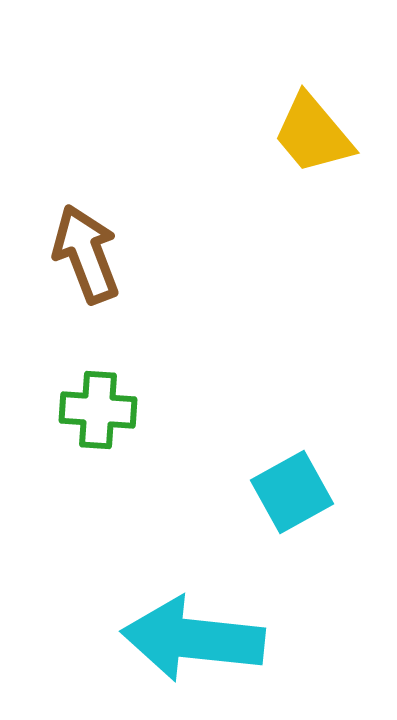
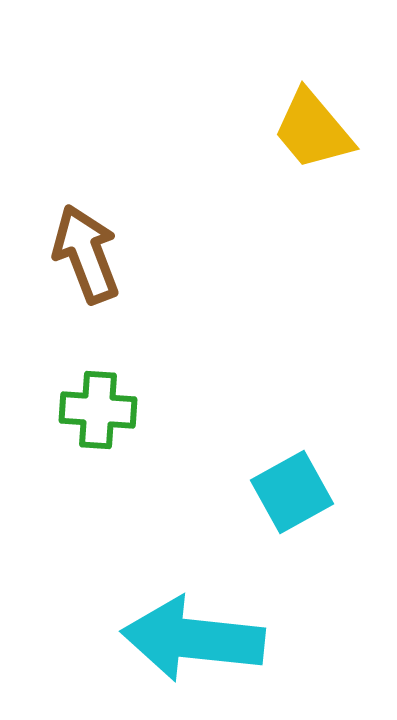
yellow trapezoid: moved 4 px up
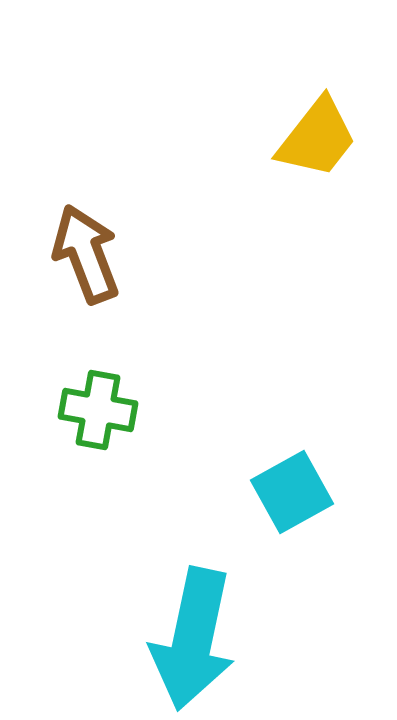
yellow trapezoid: moved 4 px right, 8 px down; rotated 102 degrees counterclockwise
green cross: rotated 6 degrees clockwise
cyan arrow: rotated 84 degrees counterclockwise
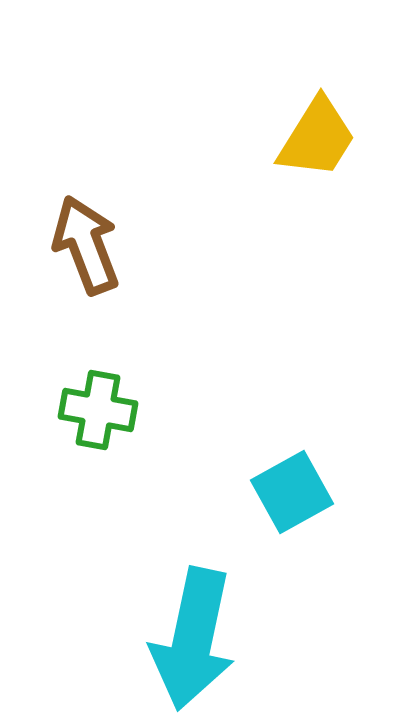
yellow trapezoid: rotated 6 degrees counterclockwise
brown arrow: moved 9 px up
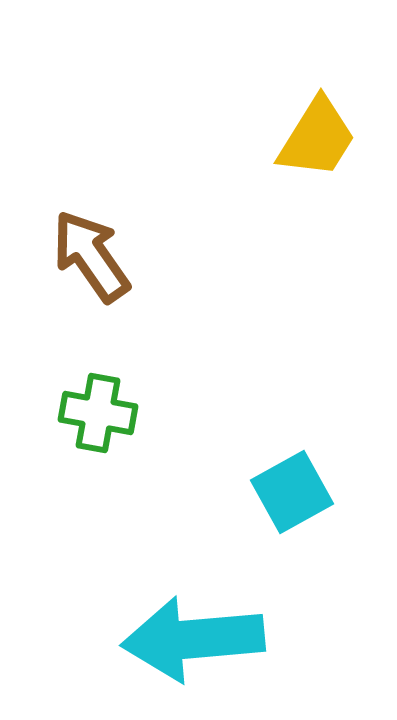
brown arrow: moved 5 px right, 11 px down; rotated 14 degrees counterclockwise
green cross: moved 3 px down
cyan arrow: rotated 73 degrees clockwise
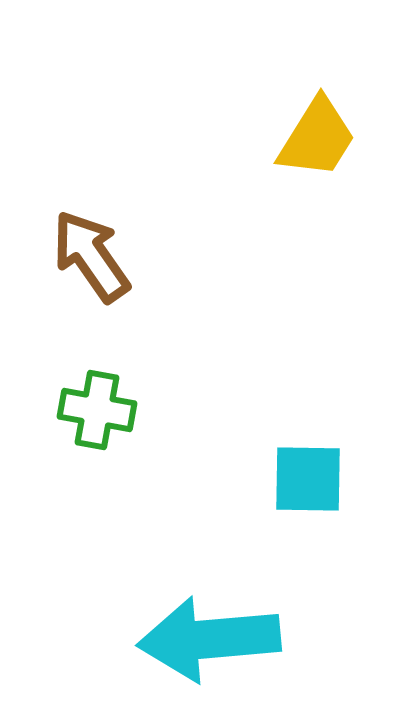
green cross: moved 1 px left, 3 px up
cyan square: moved 16 px right, 13 px up; rotated 30 degrees clockwise
cyan arrow: moved 16 px right
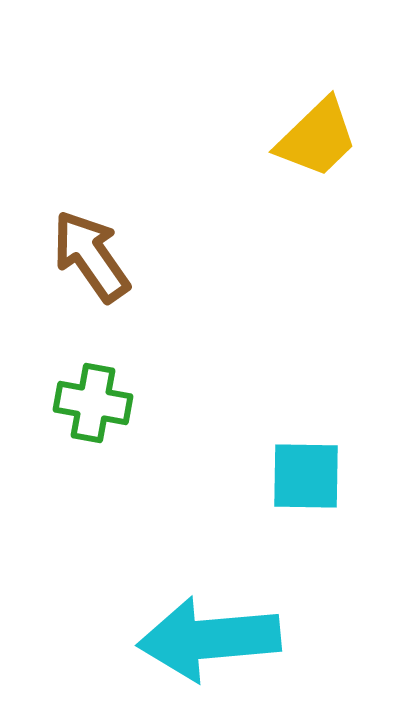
yellow trapezoid: rotated 14 degrees clockwise
green cross: moved 4 px left, 7 px up
cyan square: moved 2 px left, 3 px up
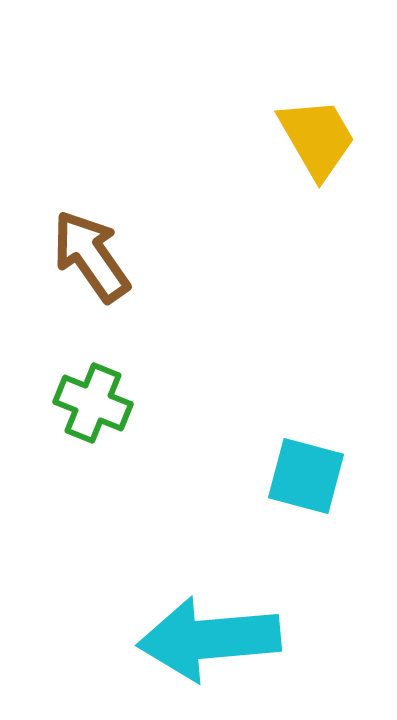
yellow trapezoid: rotated 76 degrees counterclockwise
green cross: rotated 12 degrees clockwise
cyan square: rotated 14 degrees clockwise
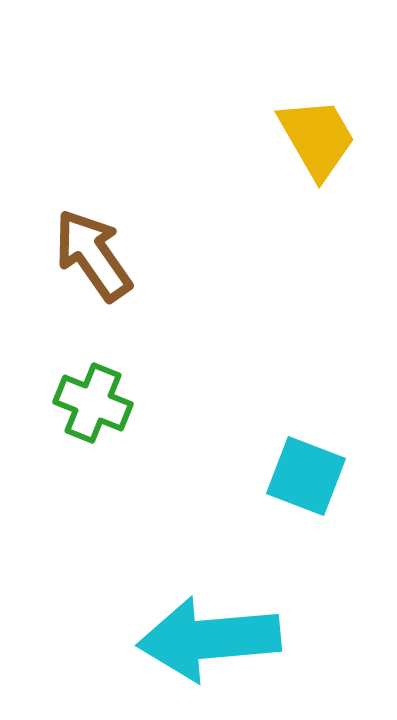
brown arrow: moved 2 px right, 1 px up
cyan square: rotated 6 degrees clockwise
